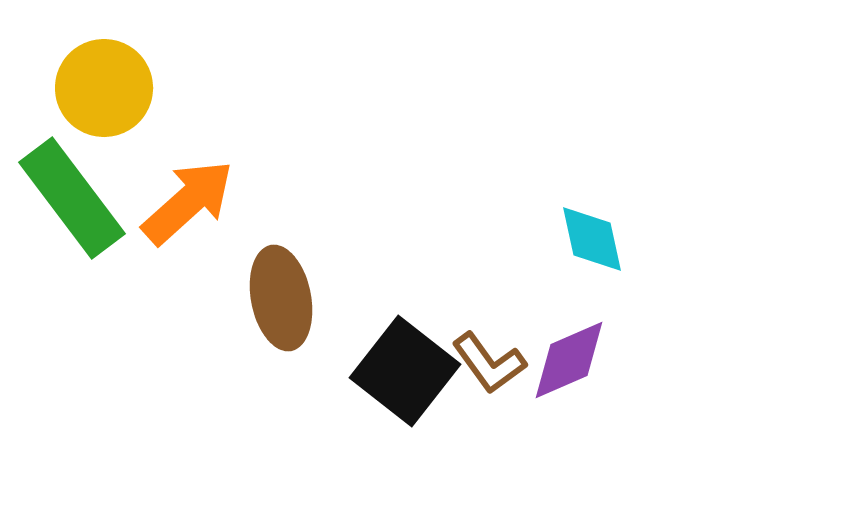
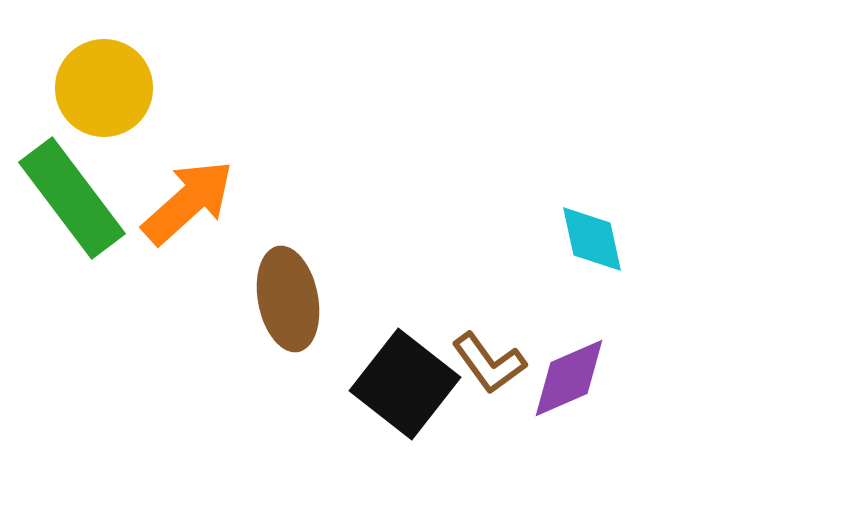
brown ellipse: moved 7 px right, 1 px down
purple diamond: moved 18 px down
black square: moved 13 px down
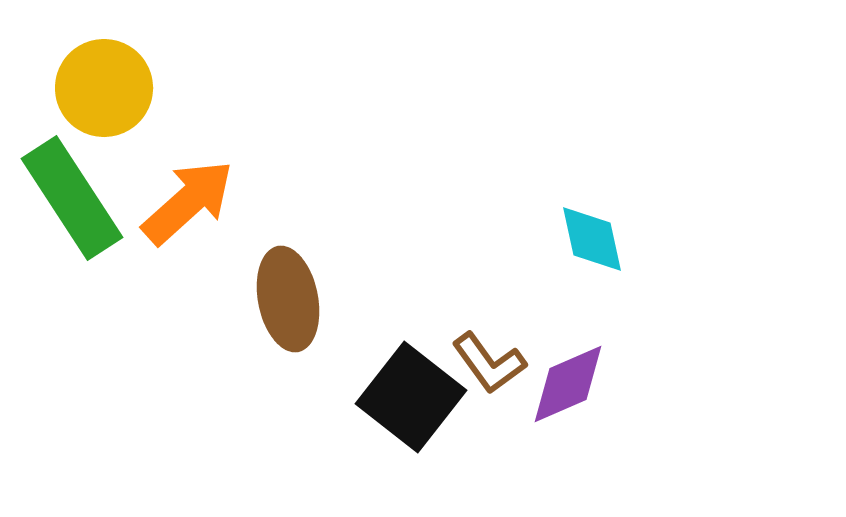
green rectangle: rotated 4 degrees clockwise
purple diamond: moved 1 px left, 6 px down
black square: moved 6 px right, 13 px down
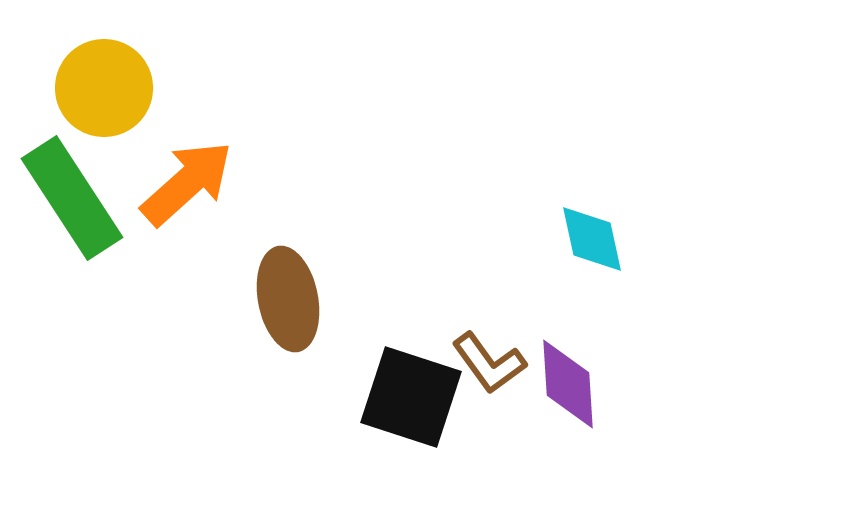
orange arrow: moved 1 px left, 19 px up
purple diamond: rotated 70 degrees counterclockwise
black square: rotated 20 degrees counterclockwise
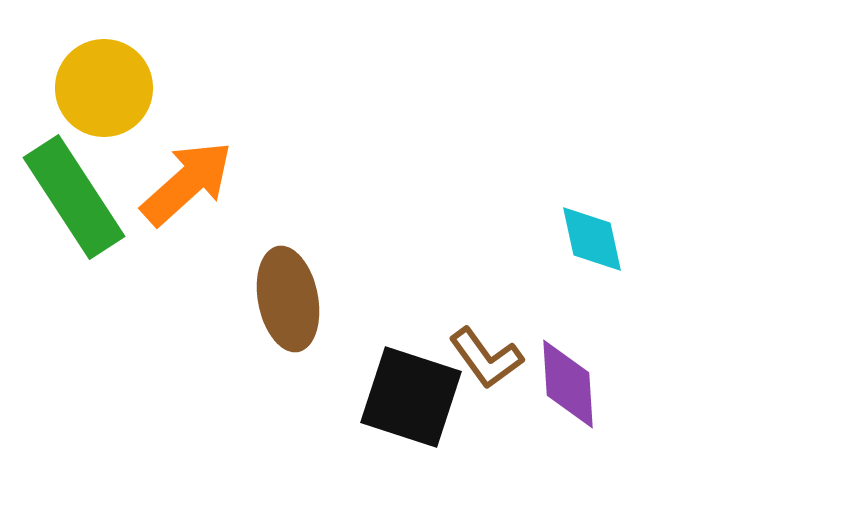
green rectangle: moved 2 px right, 1 px up
brown L-shape: moved 3 px left, 5 px up
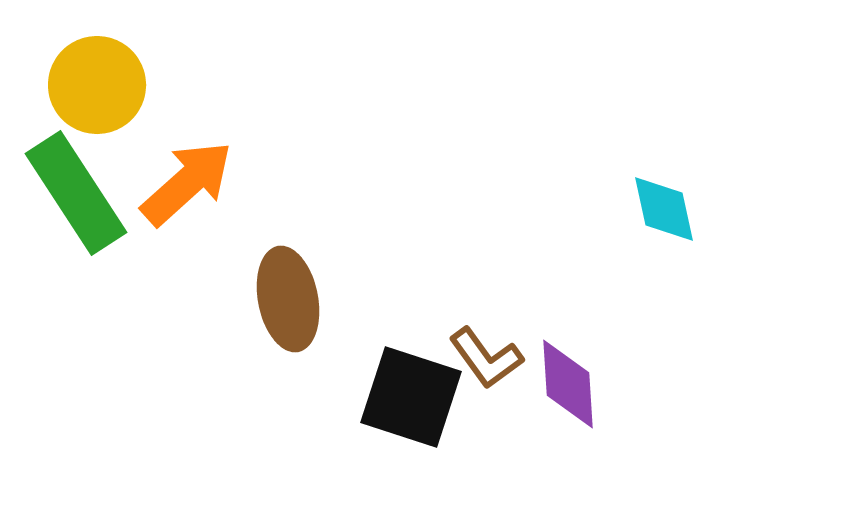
yellow circle: moved 7 px left, 3 px up
green rectangle: moved 2 px right, 4 px up
cyan diamond: moved 72 px right, 30 px up
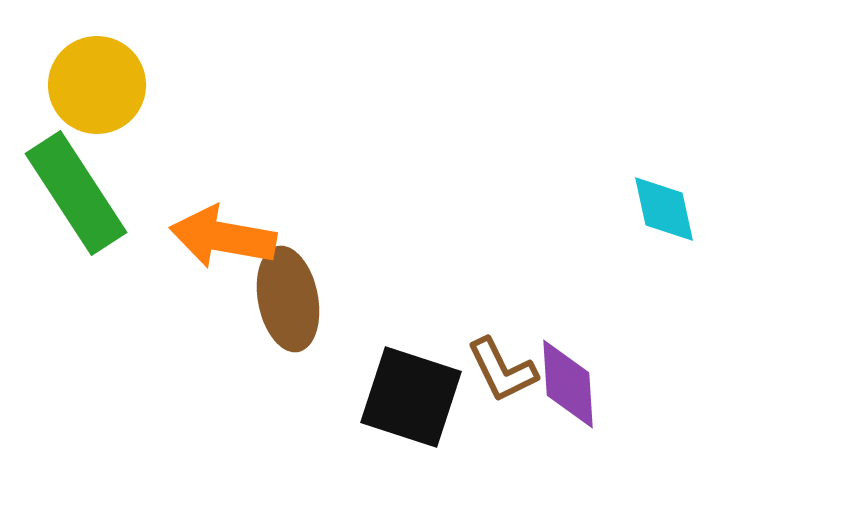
orange arrow: moved 36 px right, 54 px down; rotated 128 degrees counterclockwise
brown L-shape: moved 16 px right, 12 px down; rotated 10 degrees clockwise
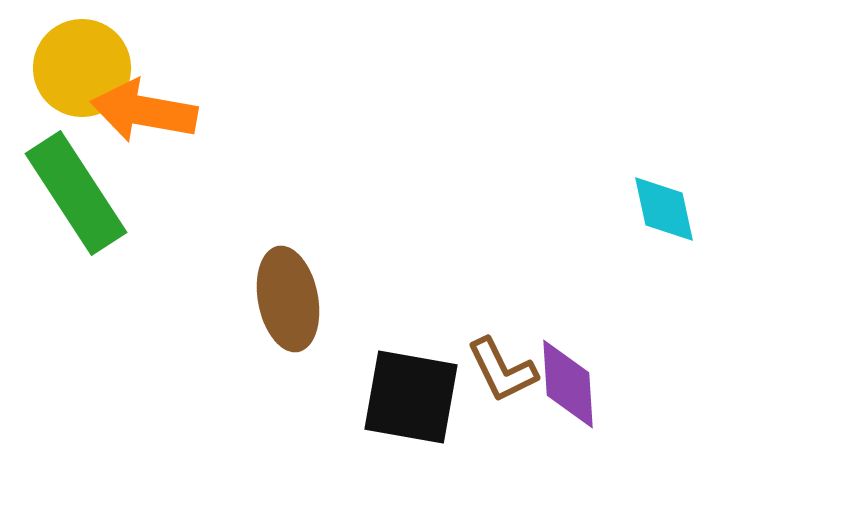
yellow circle: moved 15 px left, 17 px up
orange arrow: moved 79 px left, 126 px up
black square: rotated 8 degrees counterclockwise
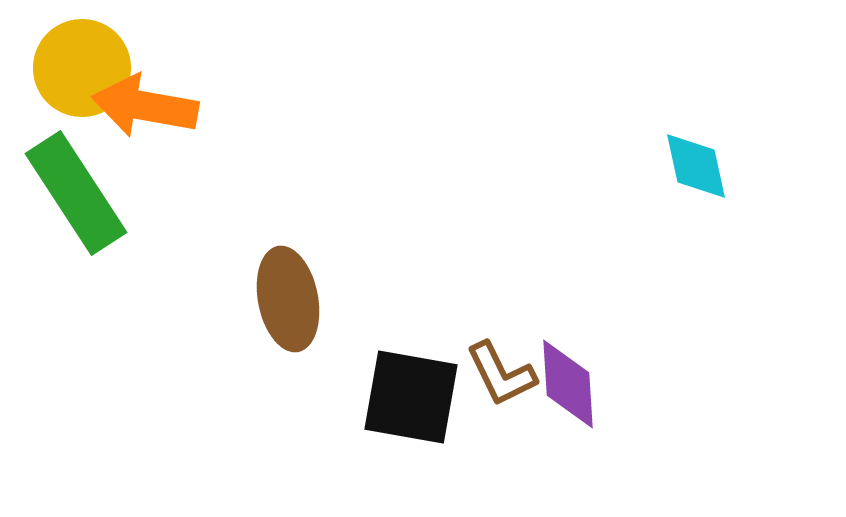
orange arrow: moved 1 px right, 5 px up
cyan diamond: moved 32 px right, 43 px up
brown L-shape: moved 1 px left, 4 px down
